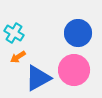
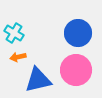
orange arrow: rotated 21 degrees clockwise
pink circle: moved 2 px right
blue triangle: moved 2 px down; rotated 16 degrees clockwise
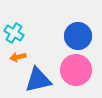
blue circle: moved 3 px down
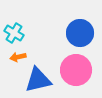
blue circle: moved 2 px right, 3 px up
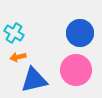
blue triangle: moved 4 px left
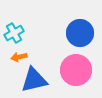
cyan cross: rotated 30 degrees clockwise
orange arrow: moved 1 px right
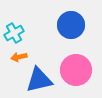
blue circle: moved 9 px left, 8 px up
blue triangle: moved 5 px right
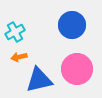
blue circle: moved 1 px right
cyan cross: moved 1 px right, 1 px up
pink circle: moved 1 px right, 1 px up
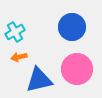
blue circle: moved 2 px down
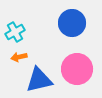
blue circle: moved 4 px up
